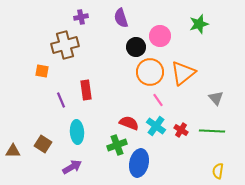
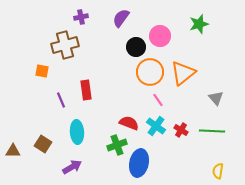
purple semicircle: rotated 54 degrees clockwise
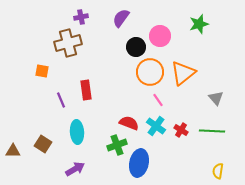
brown cross: moved 3 px right, 2 px up
purple arrow: moved 3 px right, 2 px down
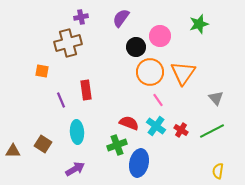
orange triangle: rotated 16 degrees counterclockwise
green line: rotated 30 degrees counterclockwise
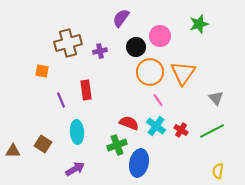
purple cross: moved 19 px right, 34 px down
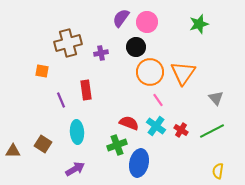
pink circle: moved 13 px left, 14 px up
purple cross: moved 1 px right, 2 px down
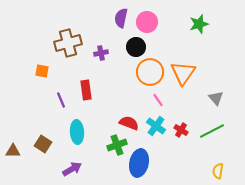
purple semicircle: rotated 24 degrees counterclockwise
purple arrow: moved 3 px left
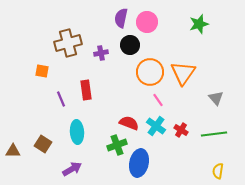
black circle: moved 6 px left, 2 px up
purple line: moved 1 px up
green line: moved 2 px right, 3 px down; rotated 20 degrees clockwise
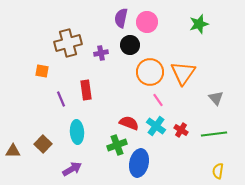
brown square: rotated 12 degrees clockwise
